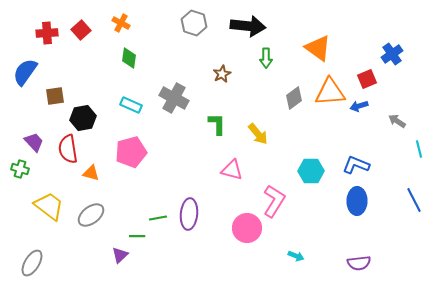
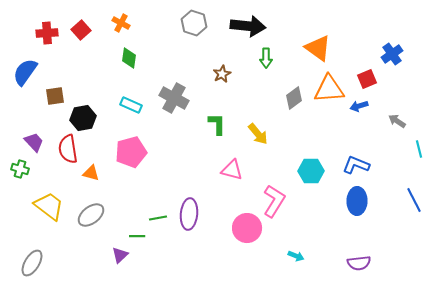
orange triangle at (330, 92): moved 1 px left, 3 px up
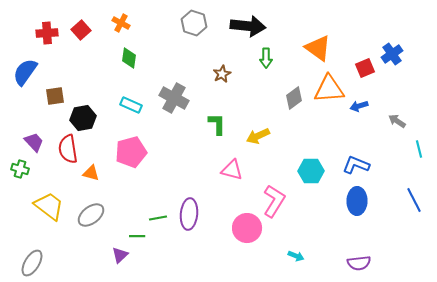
red square at (367, 79): moved 2 px left, 11 px up
yellow arrow at (258, 134): moved 2 px down; rotated 105 degrees clockwise
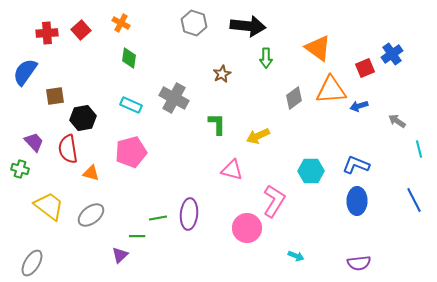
orange triangle at (329, 89): moved 2 px right, 1 px down
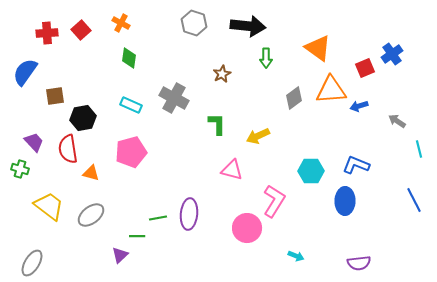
blue ellipse at (357, 201): moved 12 px left
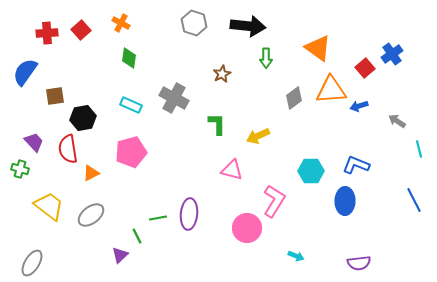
red square at (365, 68): rotated 18 degrees counterclockwise
orange triangle at (91, 173): rotated 42 degrees counterclockwise
green line at (137, 236): rotated 63 degrees clockwise
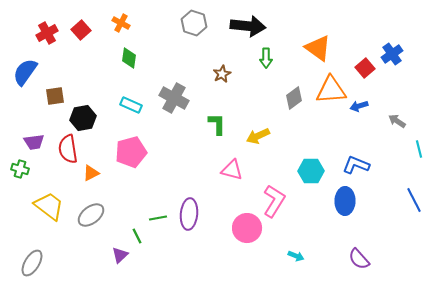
red cross at (47, 33): rotated 25 degrees counterclockwise
purple trapezoid at (34, 142): rotated 125 degrees clockwise
purple semicircle at (359, 263): moved 4 px up; rotated 55 degrees clockwise
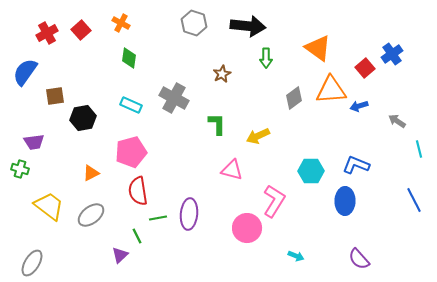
red semicircle at (68, 149): moved 70 px right, 42 px down
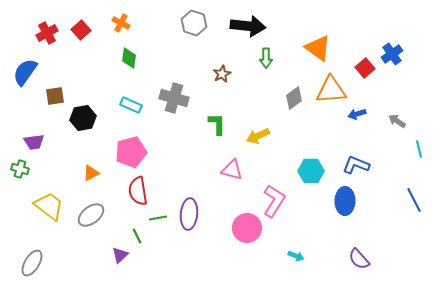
gray cross at (174, 98): rotated 12 degrees counterclockwise
blue arrow at (359, 106): moved 2 px left, 8 px down
